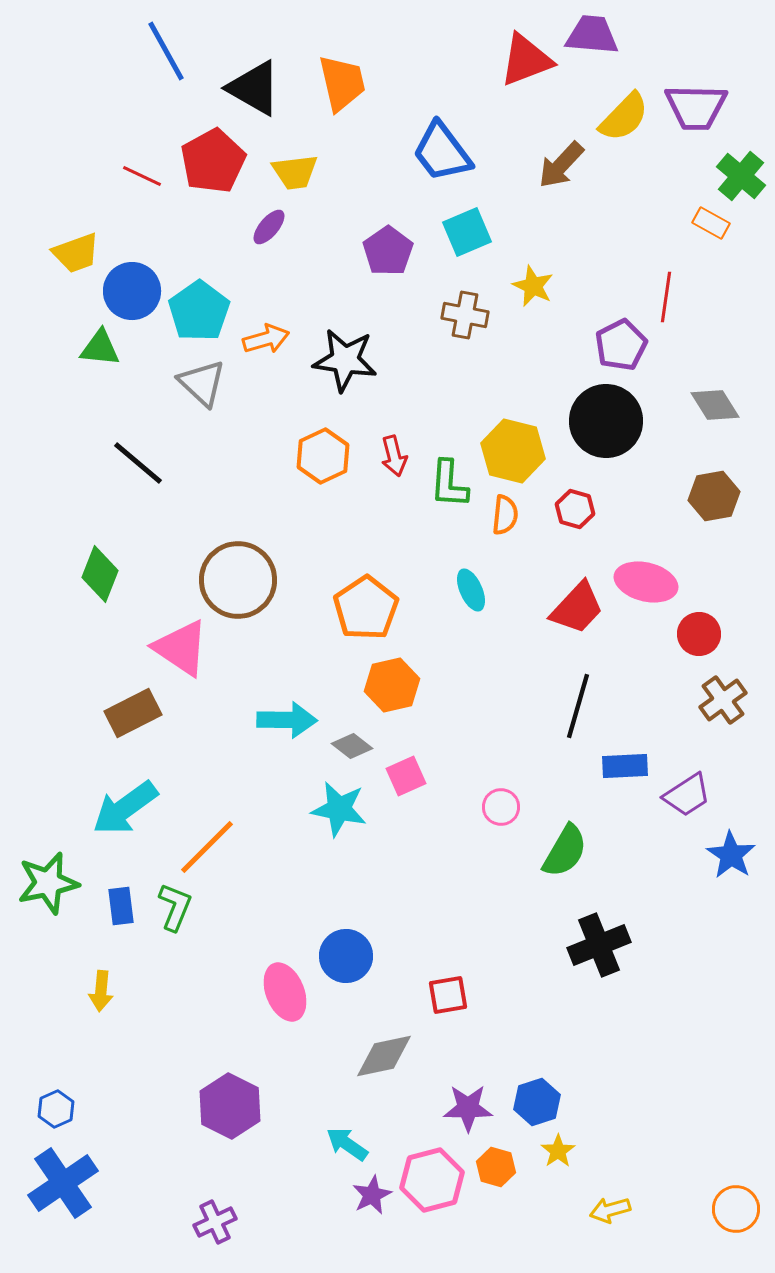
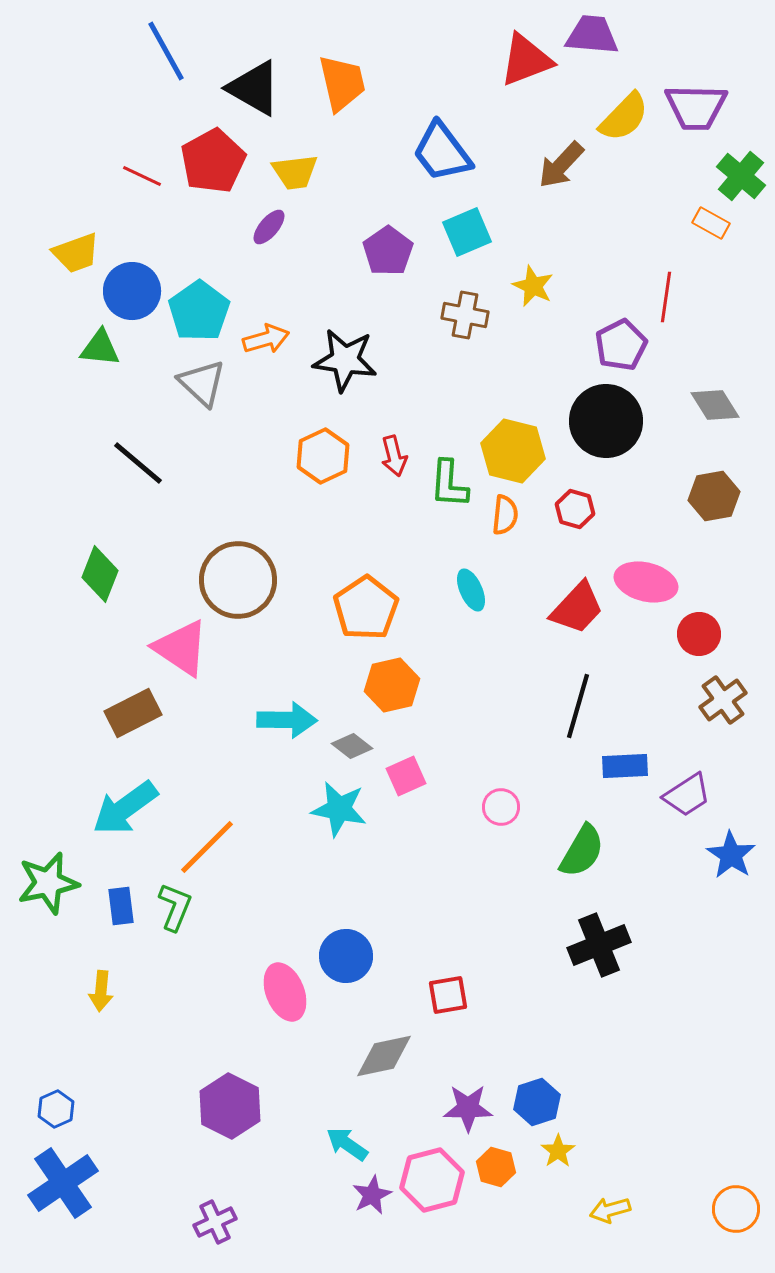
green semicircle at (565, 851): moved 17 px right
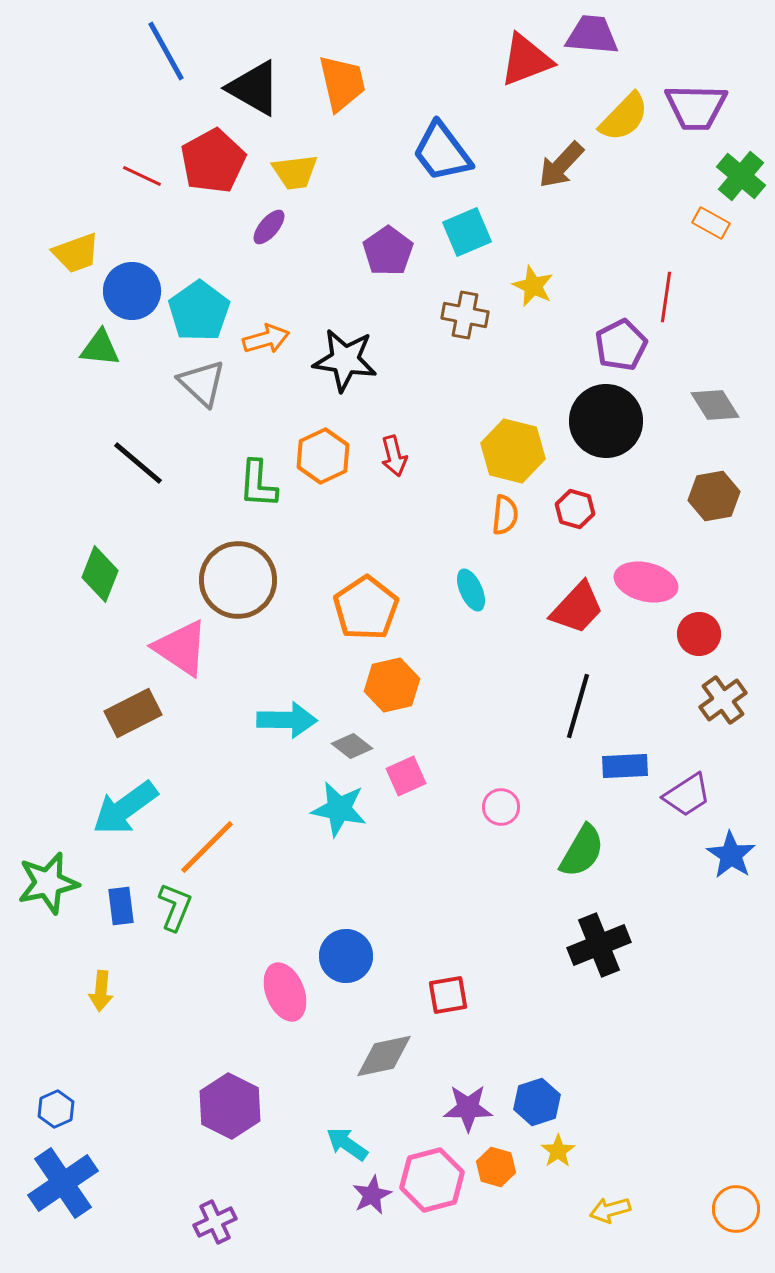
green L-shape at (449, 484): moved 191 px left
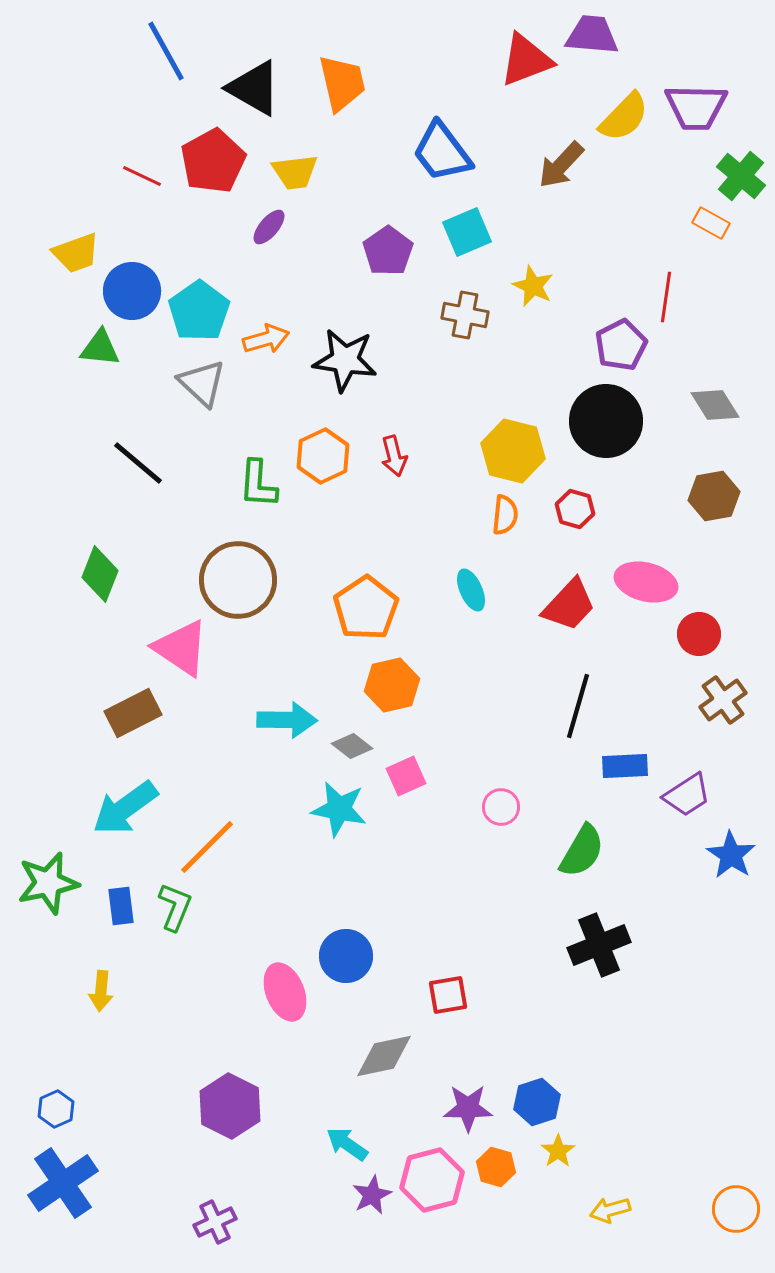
red trapezoid at (577, 608): moved 8 px left, 3 px up
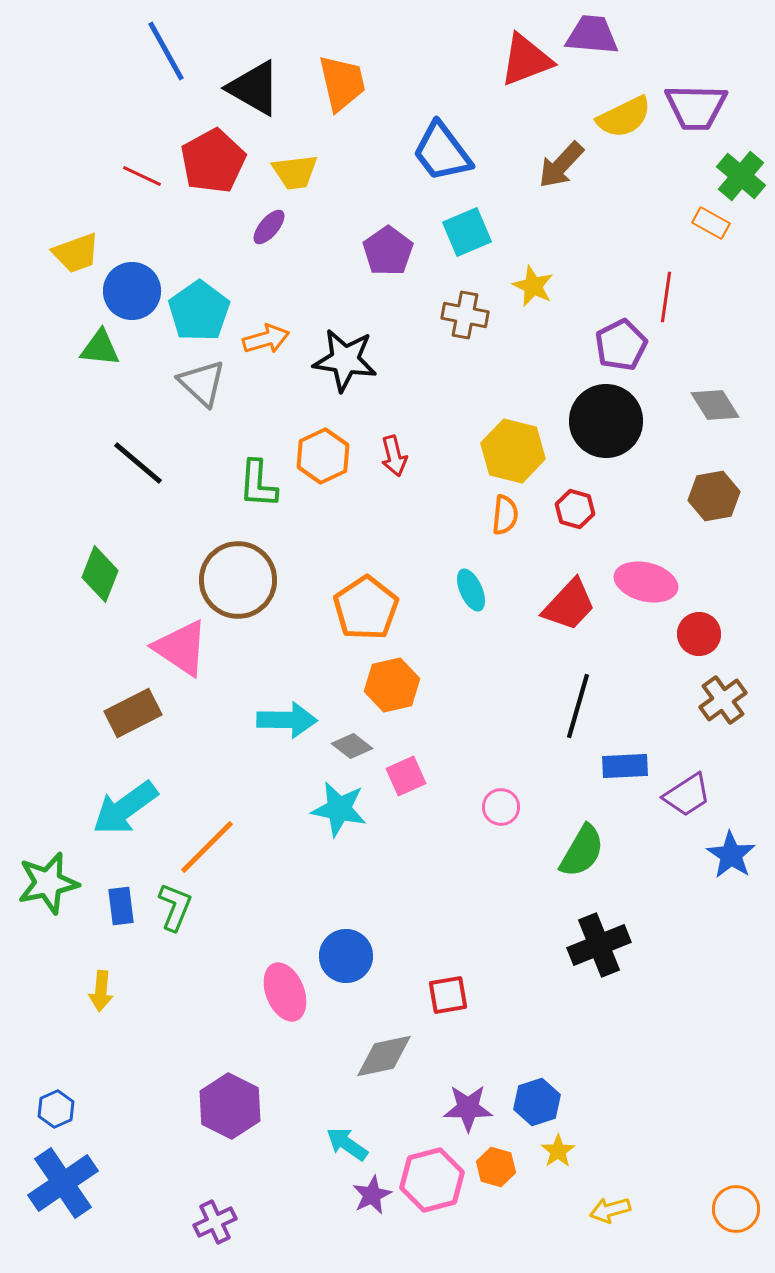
yellow semicircle at (624, 117): rotated 20 degrees clockwise
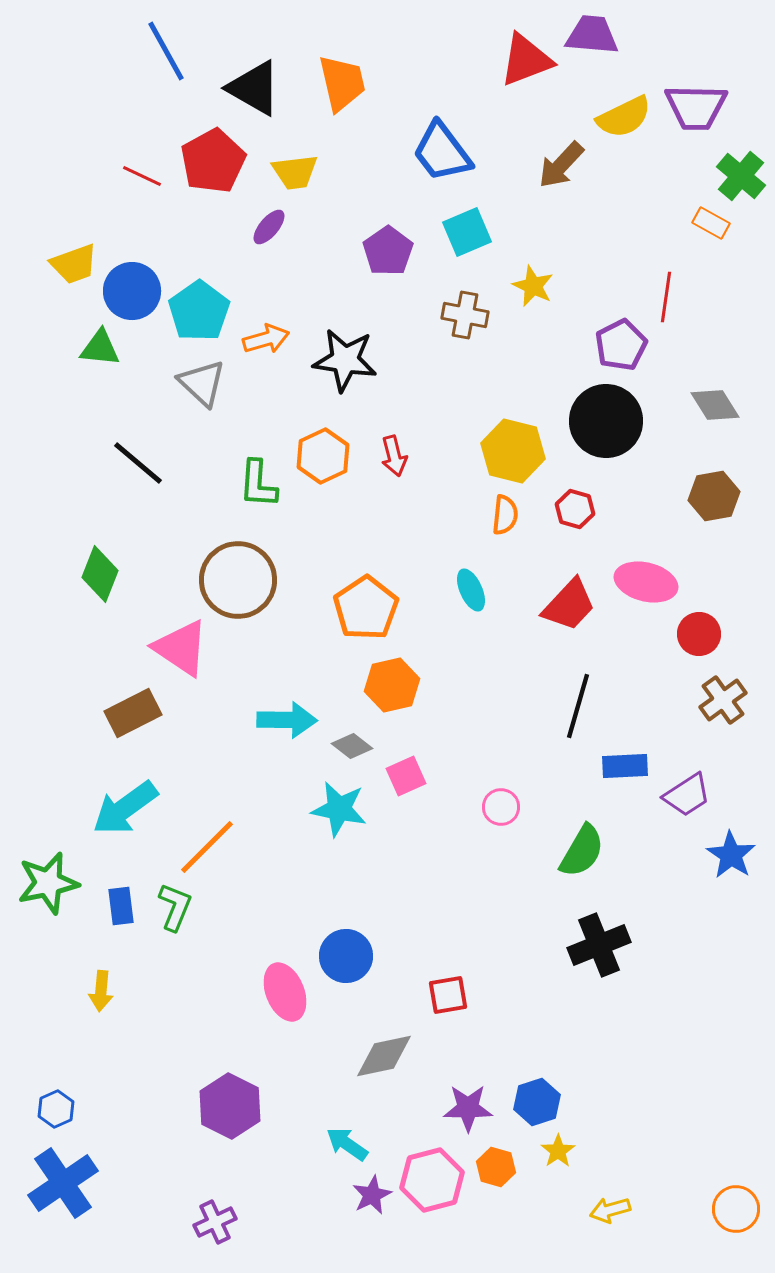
yellow trapezoid at (76, 253): moved 2 px left, 11 px down
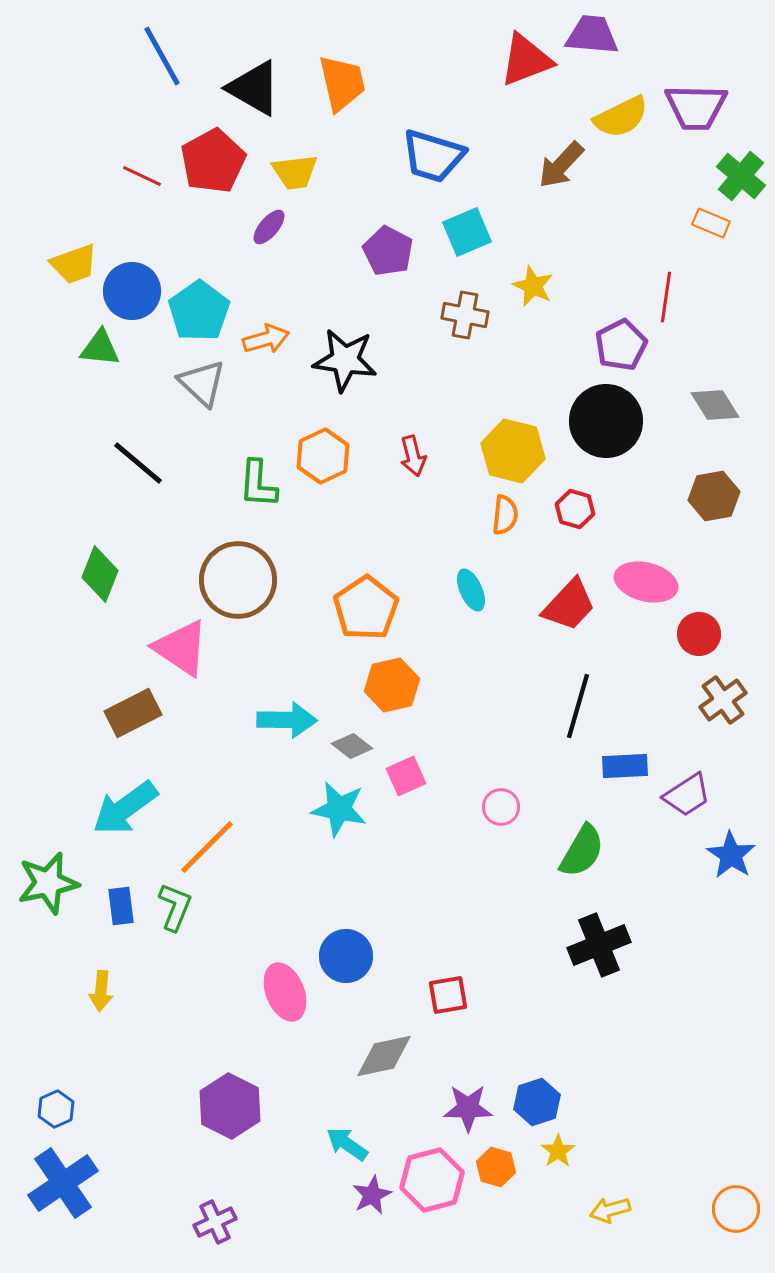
blue line at (166, 51): moved 4 px left, 5 px down
yellow semicircle at (624, 117): moved 3 px left
blue trapezoid at (442, 152): moved 9 px left, 4 px down; rotated 36 degrees counterclockwise
orange rectangle at (711, 223): rotated 6 degrees counterclockwise
purple pentagon at (388, 251): rotated 9 degrees counterclockwise
red arrow at (394, 456): moved 19 px right
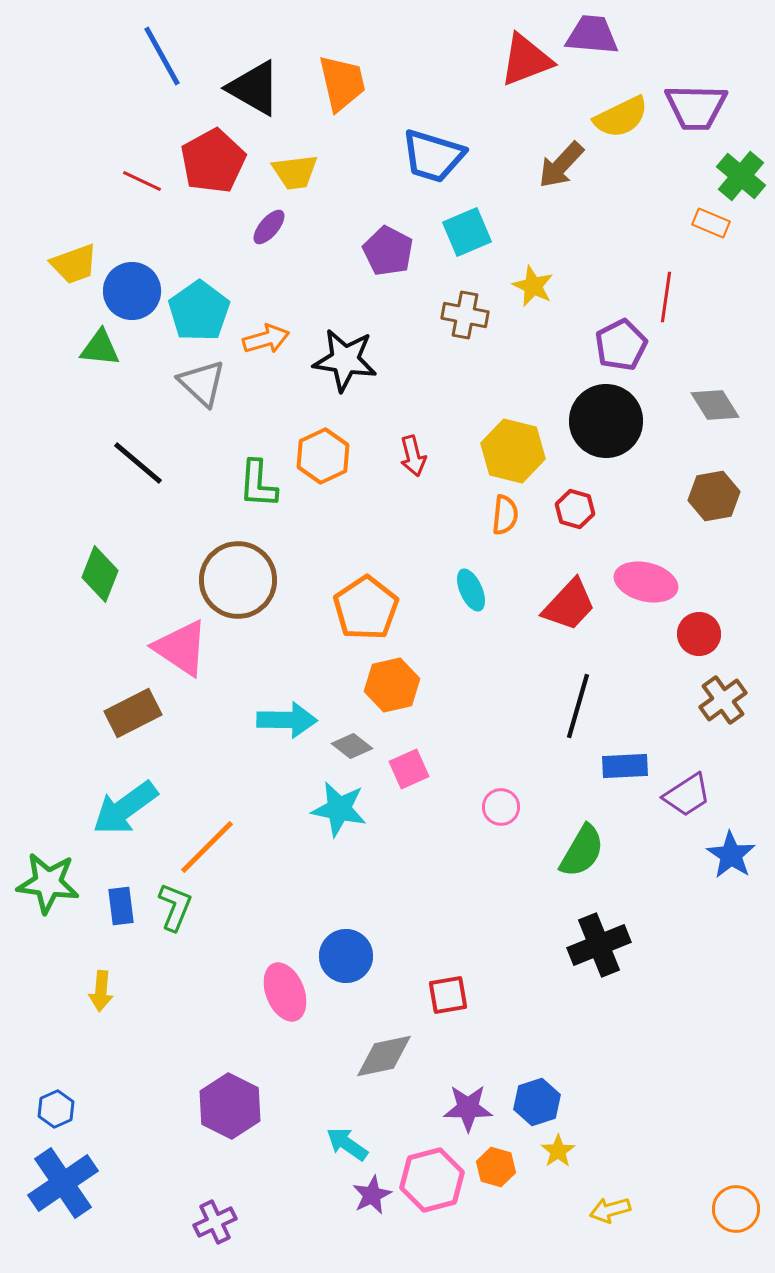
red line at (142, 176): moved 5 px down
pink square at (406, 776): moved 3 px right, 7 px up
green star at (48, 883): rotated 20 degrees clockwise
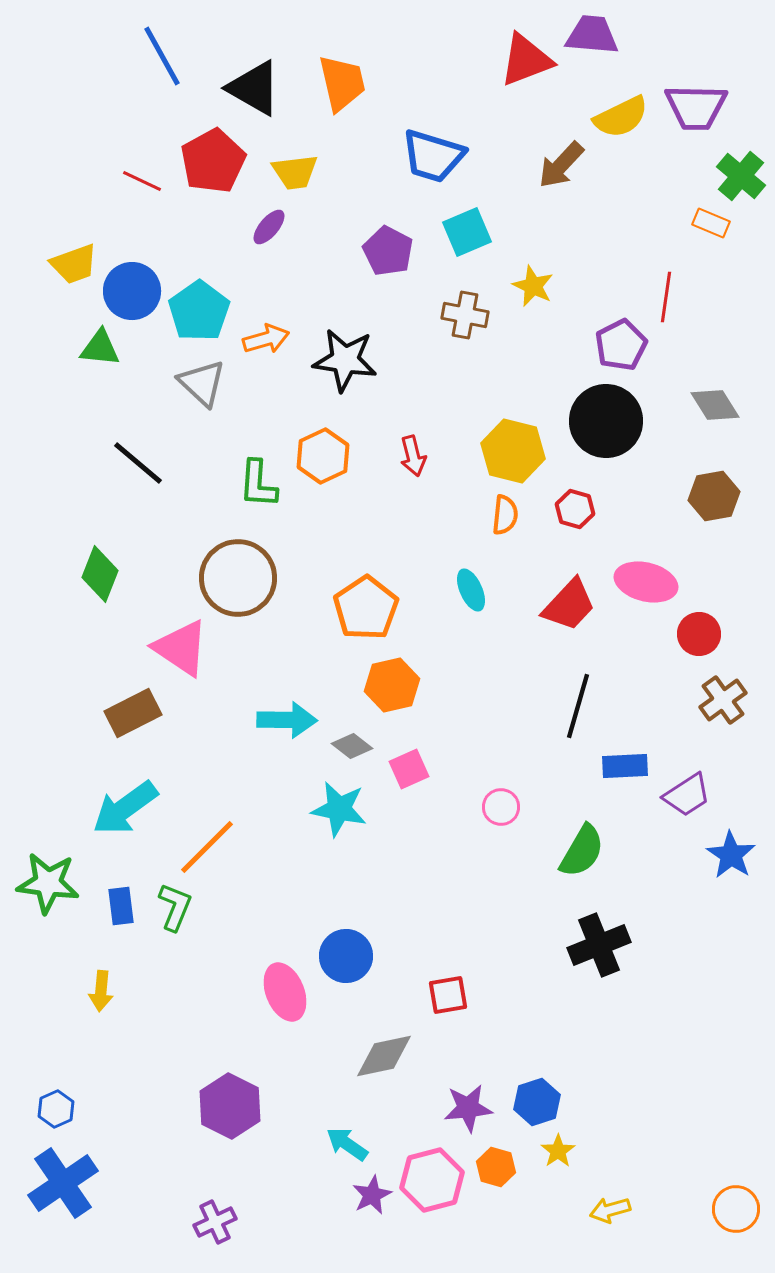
brown circle at (238, 580): moved 2 px up
purple star at (468, 1108): rotated 6 degrees counterclockwise
